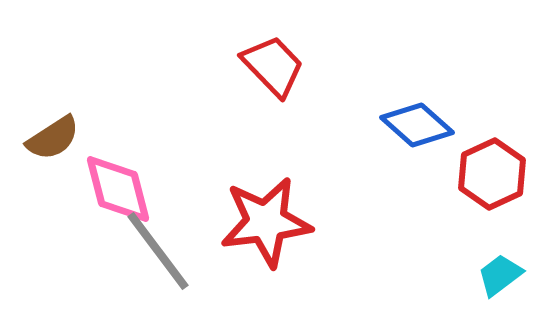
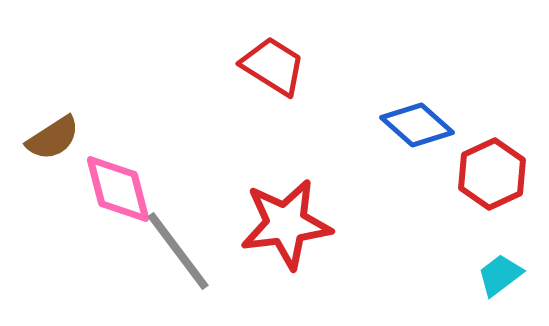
red trapezoid: rotated 14 degrees counterclockwise
red star: moved 20 px right, 2 px down
gray line: moved 20 px right
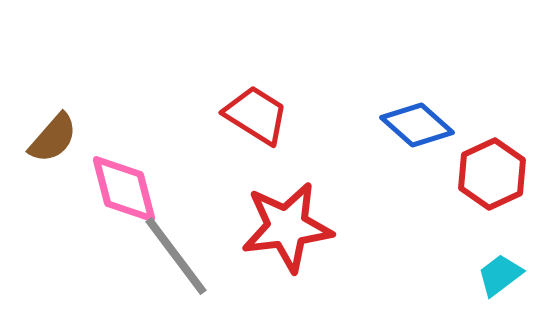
red trapezoid: moved 17 px left, 49 px down
brown semicircle: rotated 16 degrees counterclockwise
pink diamond: moved 6 px right
red star: moved 1 px right, 3 px down
gray line: moved 2 px left, 5 px down
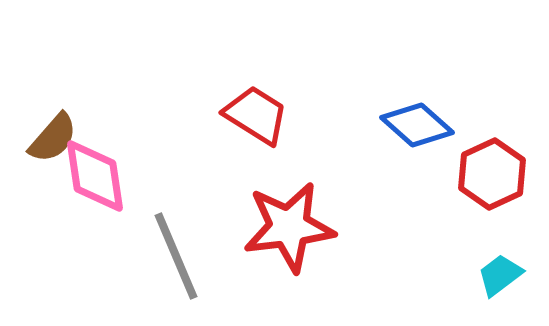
pink diamond: moved 29 px left, 13 px up; rotated 6 degrees clockwise
red star: moved 2 px right
gray line: rotated 14 degrees clockwise
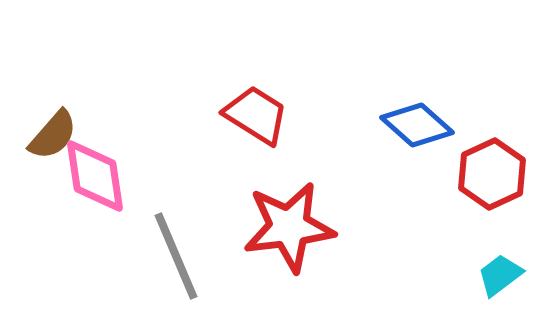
brown semicircle: moved 3 px up
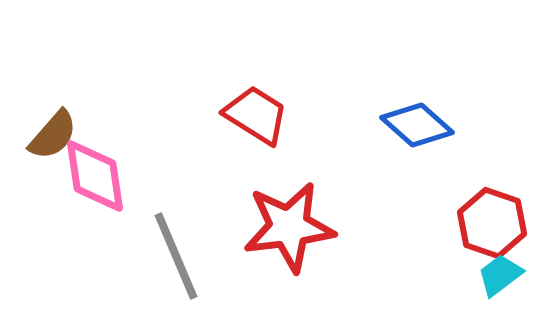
red hexagon: moved 49 px down; rotated 16 degrees counterclockwise
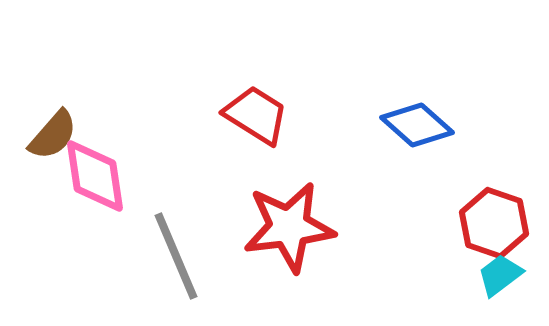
red hexagon: moved 2 px right
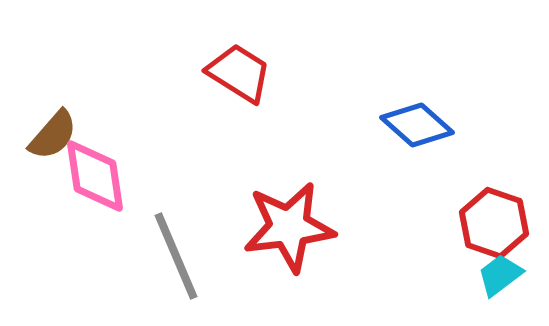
red trapezoid: moved 17 px left, 42 px up
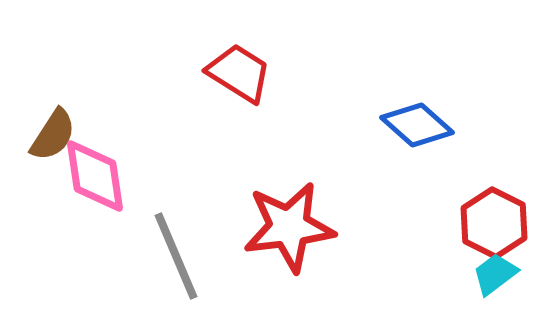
brown semicircle: rotated 8 degrees counterclockwise
red hexagon: rotated 8 degrees clockwise
cyan trapezoid: moved 5 px left, 1 px up
